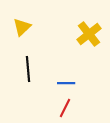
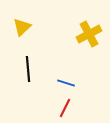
yellow cross: rotated 10 degrees clockwise
blue line: rotated 18 degrees clockwise
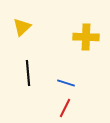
yellow cross: moved 3 px left, 3 px down; rotated 30 degrees clockwise
black line: moved 4 px down
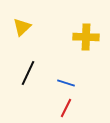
black line: rotated 30 degrees clockwise
red line: moved 1 px right
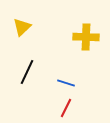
black line: moved 1 px left, 1 px up
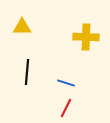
yellow triangle: rotated 42 degrees clockwise
black line: rotated 20 degrees counterclockwise
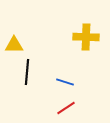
yellow triangle: moved 8 px left, 18 px down
blue line: moved 1 px left, 1 px up
red line: rotated 30 degrees clockwise
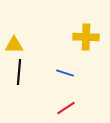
black line: moved 8 px left
blue line: moved 9 px up
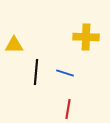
black line: moved 17 px right
red line: moved 2 px right, 1 px down; rotated 48 degrees counterclockwise
